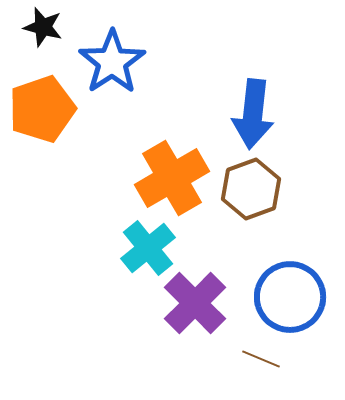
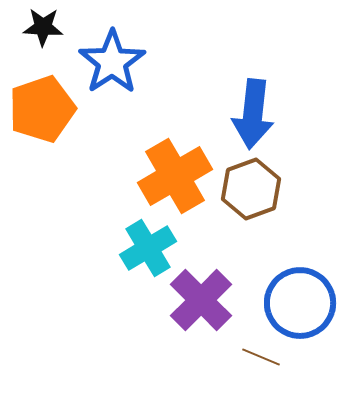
black star: rotated 12 degrees counterclockwise
orange cross: moved 3 px right, 2 px up
cyan cross: rotated 8 degrees clockwise
blue circle: moved 10 px right, 6 px down
purple cross: moved 6 px right, 3 px up
brown line: moved 2 px up
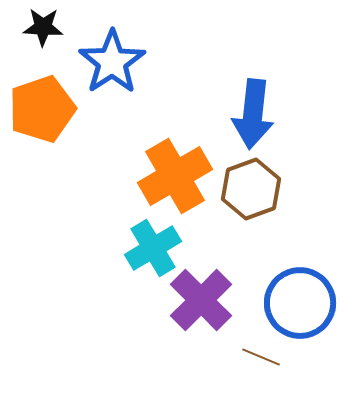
cyan cross: moved 5 px right
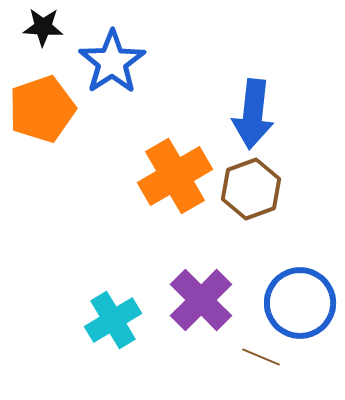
cyan cross: moved 40 px left, 72 px down
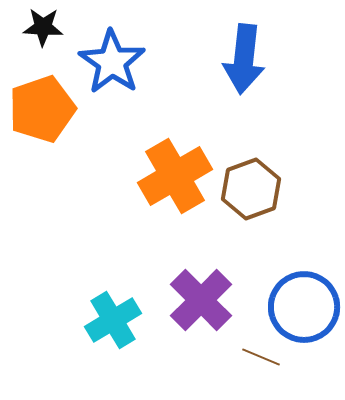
blue star: rotated 4 degrees counterclockwise
blue arrow: moved 9 px left, 55 px up
blue circle: moved 4 px right, 4 px down
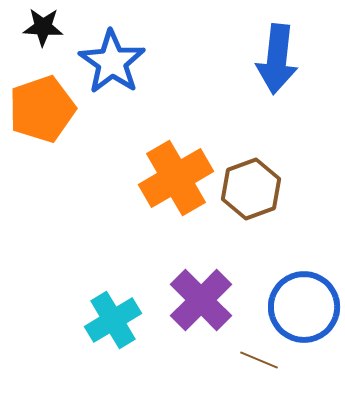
blue arrow: moved 33 px right
orange cross: moved 1 px right, 2 px down
brown line: moved 2 px left, 3 px down
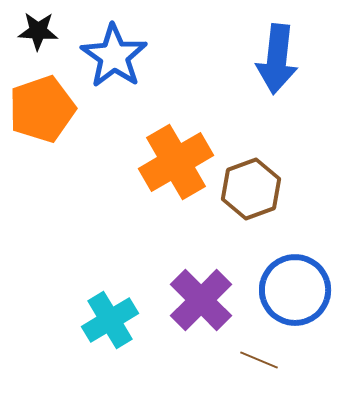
black star: moved 5 px left, 4 px down
blue star: moved 2 px right, 6 px up
orange cross: moved 16 px up
blue circle: moved 9 px left, 17 px up
cyan cross: moved 3 px left
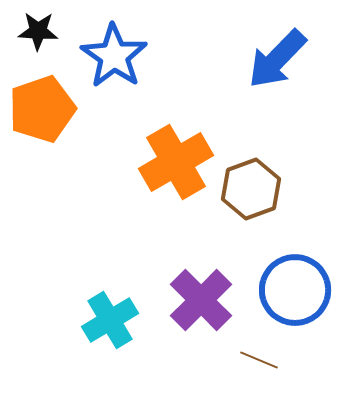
blue arrow: rotated 38 degrees clockwise
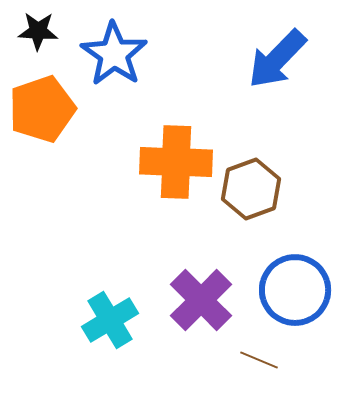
blue star: moved 2 px up
orange cross: rotated 32 degrees clockwise
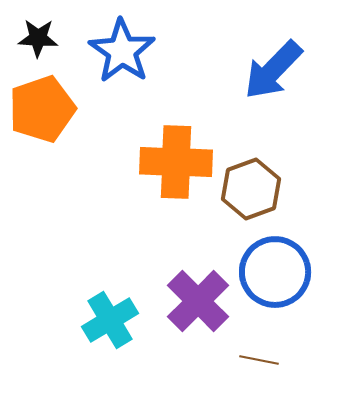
black star: moved 7 px down
blue star: moved 8 px right, 3 px up
blue arrow: moved 4 px left, 11 px down
blue circle: moved 20 px left, 18 px up
purple cross: moved 3 px left, 1 px down
brown line: rotated 12 degrees counterclockwise
